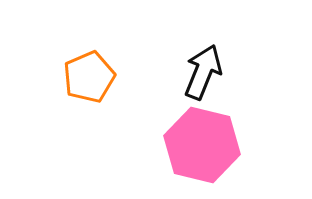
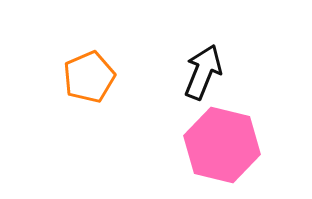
pink hexagon: moved 20 px right
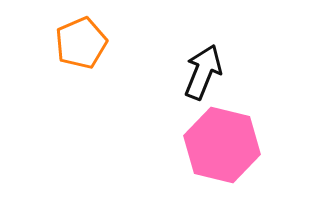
orange pentagon: moved 8 px left, 34 px up
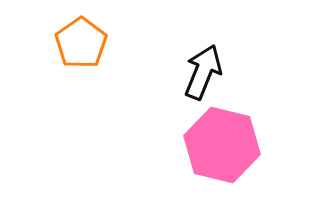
orange pentagon: rotated 12 degrees counterclockwise
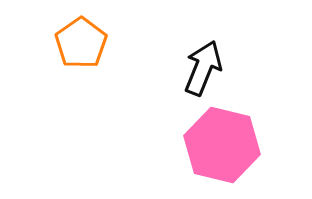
black arrow: moved 4 px up
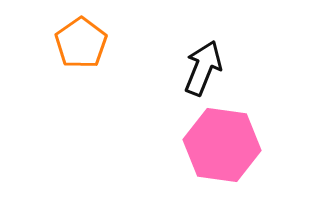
pink hexagon: rotated 6 degrees counterclockwise
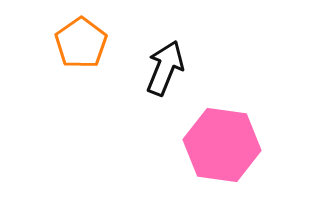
black arrow: moved 38 px left
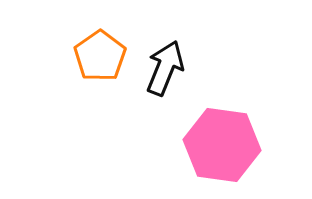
orange pentagon: moved 19 px right, 13 px down
